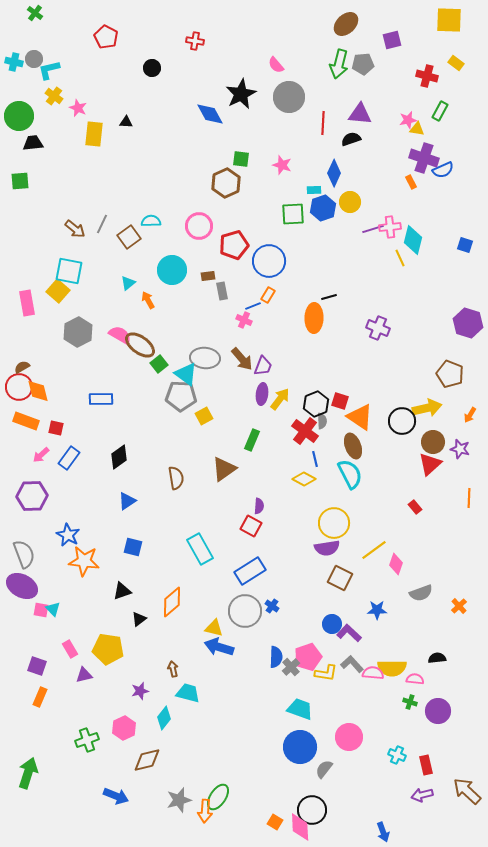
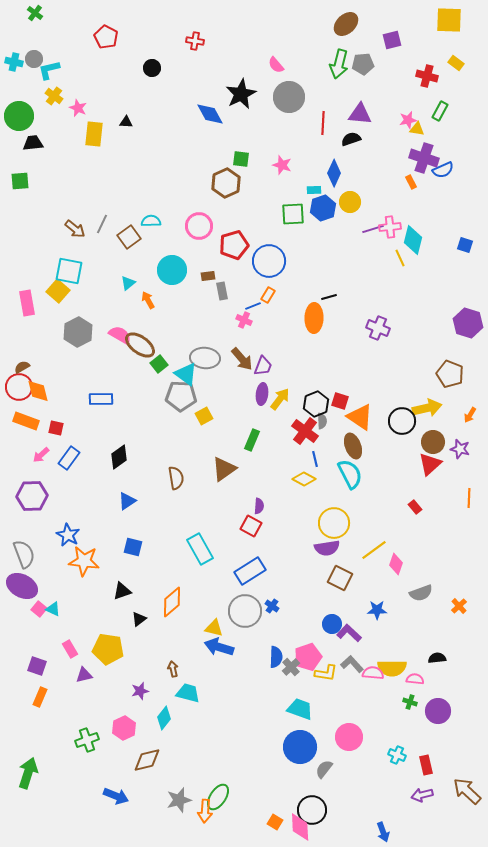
cyan triangle at (53, 609): rotated 21 degrees counterclockwise
pink square at (41, 610): moved 2 px left, 1 px up; rotated 28 degrees clockwise
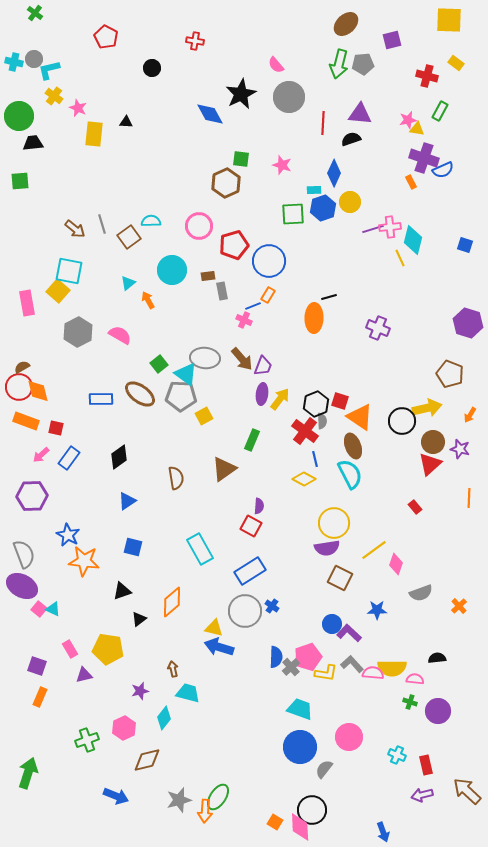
gray line at (102, 224): rotated 42 degrees counterclockwise
brown ellipse at (140, 345): moved 49 px down
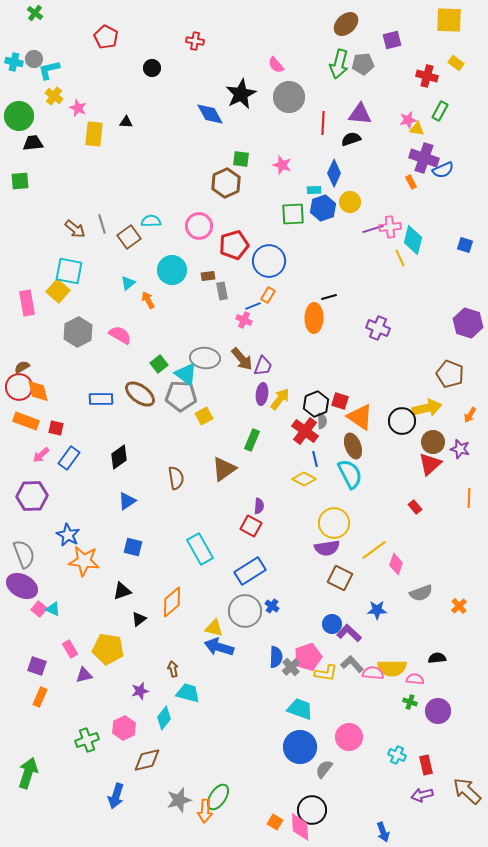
blue arrow at (116, 796): rotated 85 degrees clockwise
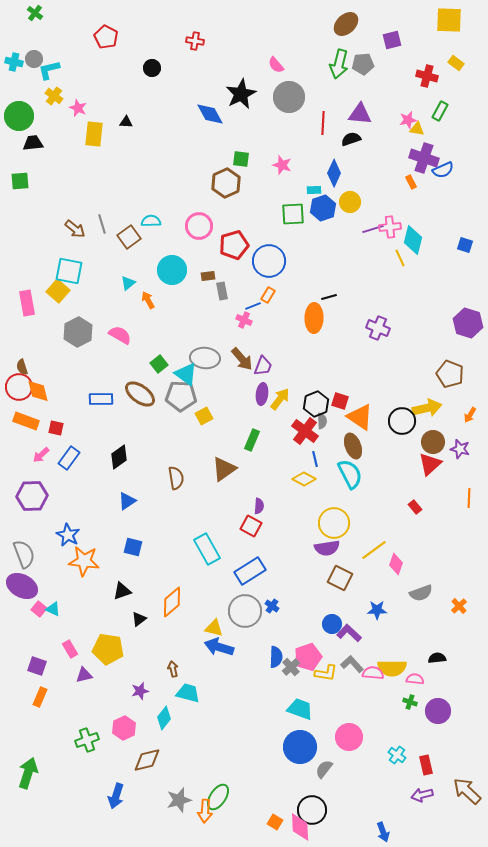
brown semicircle at (22, 367): rotated 77 degrees counterclockwise
cyan rectangle at (200, 549): moved 7 px right
cyan cross at (397, 755): rotated 12 degrees clockwise
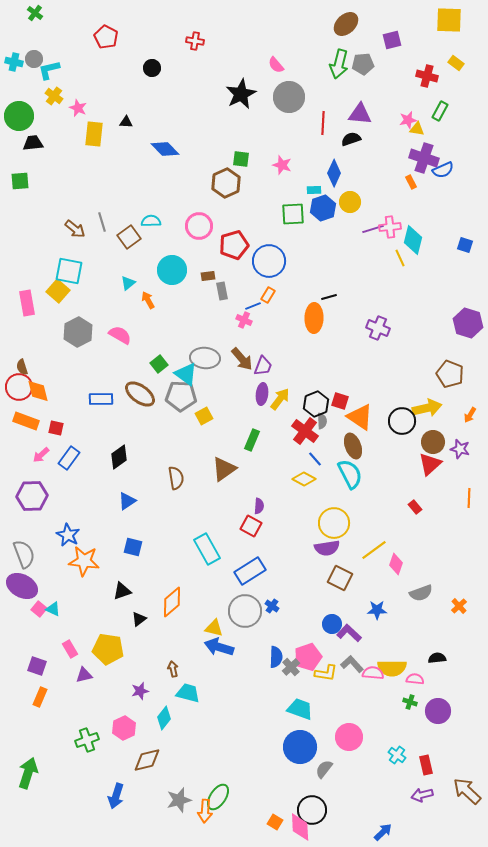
blue diamond at (210, 114): moved 45 px left, 35 px down; rotated 16 degrees counterclockwise
gray line at (102, 224): moved 2 px up
blue line at (315, 459): rotated 28 degrees counterclockwise
blue arrow at (383, 832): rotated 114 degrees counterclockwise
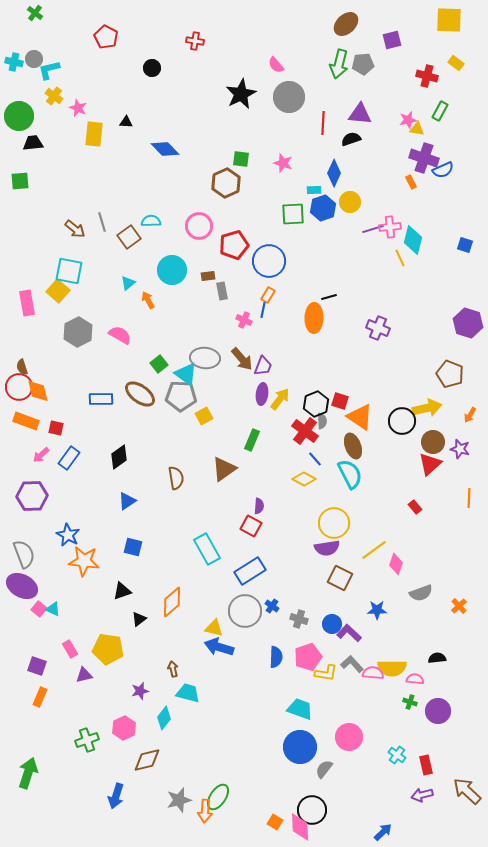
pink star at (282, 165): moved 1 px right, 2 px up
blue line at (253, 306): moved 10 px right, 4 px down; rotated 56 degrees counterclockwise
gray cross at (291, 667): moved 8 px right, 48 px up; rotated 30 degrees counterclockwise
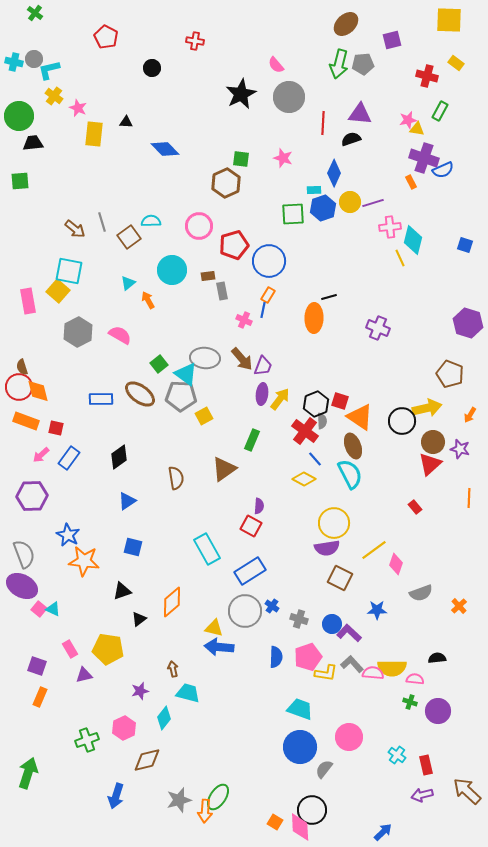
pink star at (283, 163): moved 5 px up
purple line at (373, 229): moved 26 px up
pink rectangle at (27, 303): moved 1 px right, 2 px up
blue arrow at (219, 647): rotated 12 degrees counterclockwise
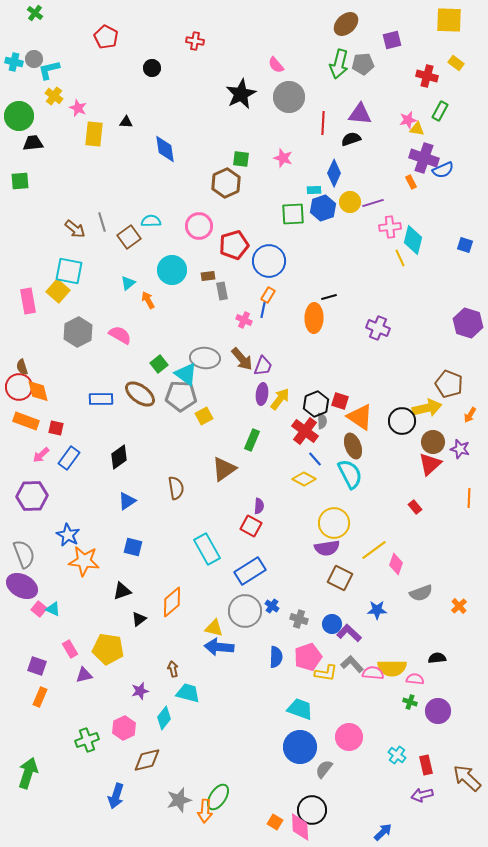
blue diamond at (165, 149): rotated 36 degrees clockwise
brown pentagon at (450, 374): moved 1 px left, 10 px down
brown semicircle at (176, 478): moved 10 px down
brown arrow at (467, 791): moved 13 px up
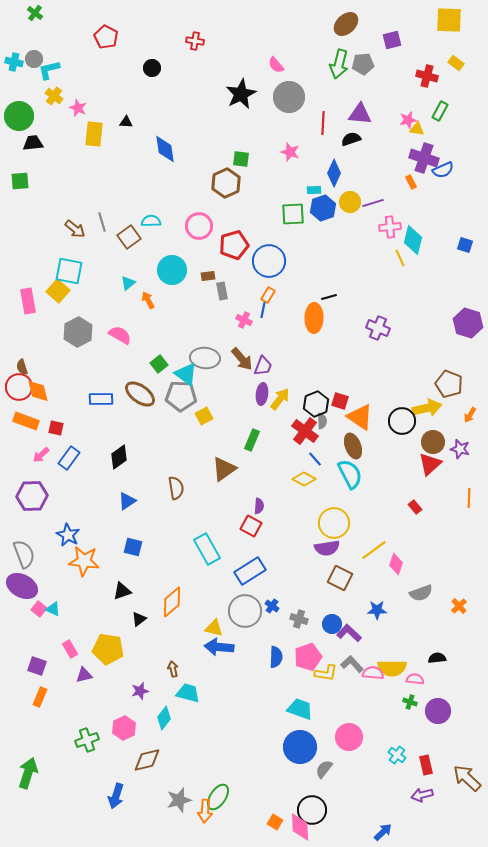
pink star at (283, 158): moved 7 px right, 6 px up
